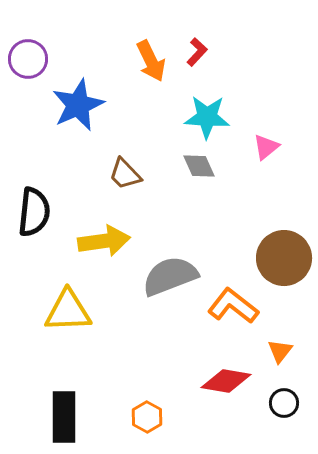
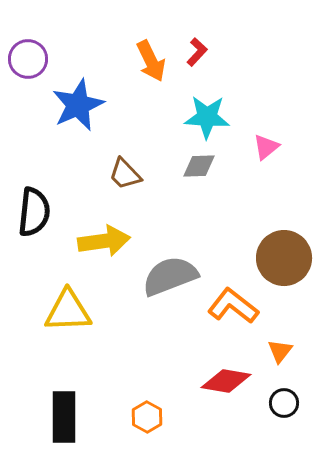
gray diamond: rotated 68 degrees counterclockwise
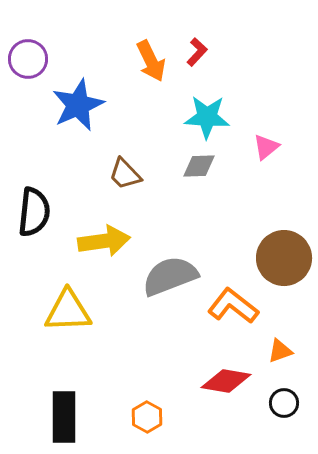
orange triangle: rotated 32 degrees clockwise
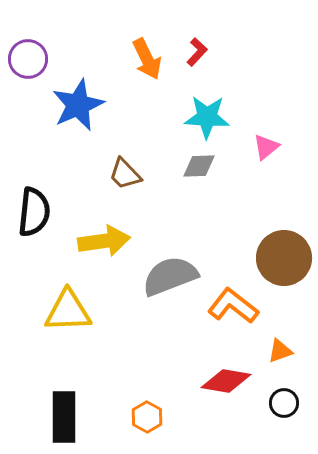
orange arrow: moved 4 px left, 2 px up
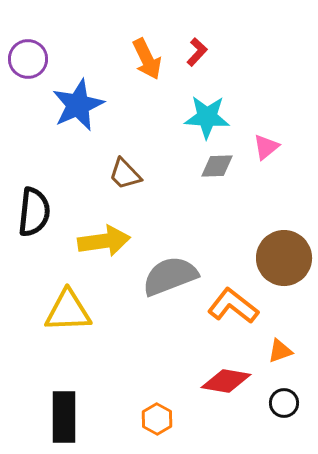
gray diamond: moved 18 px right
orange hexagon: moved 10 px right, 2 px down
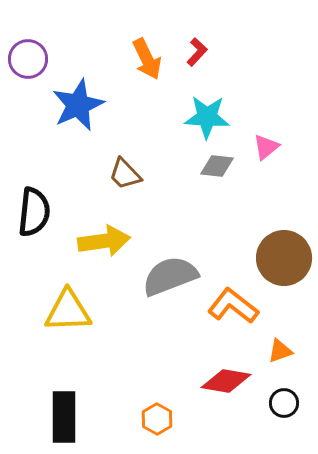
gray diamond: rotated 8 degrees clockwise
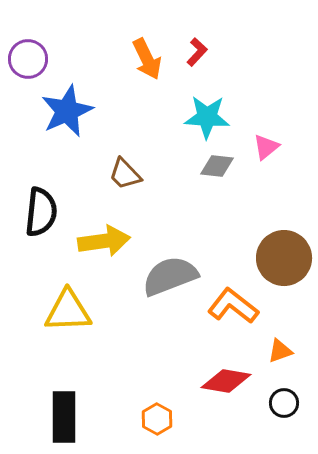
blue star: moved 11 px left, 6 px down
black semicircle: moved 7 px right
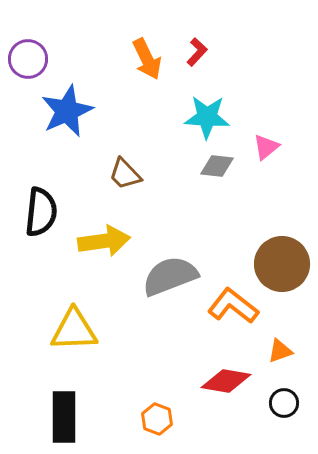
brown circle: moved 2 px left, 6 px down
yellow triangle: moved 6 px right, 19 px down
orange hexagon: rotated 8 degrees counterclockwise
